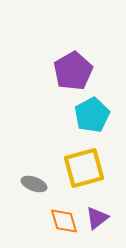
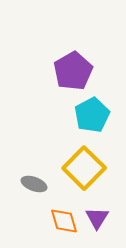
yellow square: rotated 30 degrees counterclockwise
purple triangle: rotated 20 degrees counterclockwise
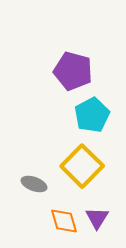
purple pentagon: rotated 27 degrees counterclockwise
yellow square: moved 2 px left, 2 px up
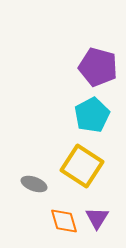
purple pentagon: moved 25 px right, 4 px up
yellow square: rotated 12 degrees counterclockwise
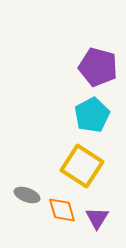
gray ellipse: moved 7 px left, 11 px down
orange diamond: moved 2 px left, 11 px up
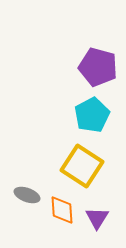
orange diamond: rotated 12 degrees clockwise
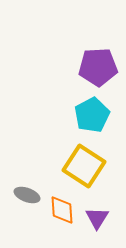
purple pentagon: rotated 18 degrees counterclockwise
yellow square: moved 2 px right
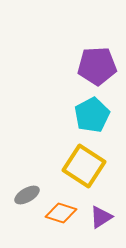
purple pentagon: moved 1 px left, 1 px up
gray ellipse: rotated 50 degrees counterclockwise
orange diamond: moved 1 px left, 3 px down; rotated 68 degrees counterclockwise
purple triangle: moved 4 px right, 1 px up; rotated 25 degrees clockwise
